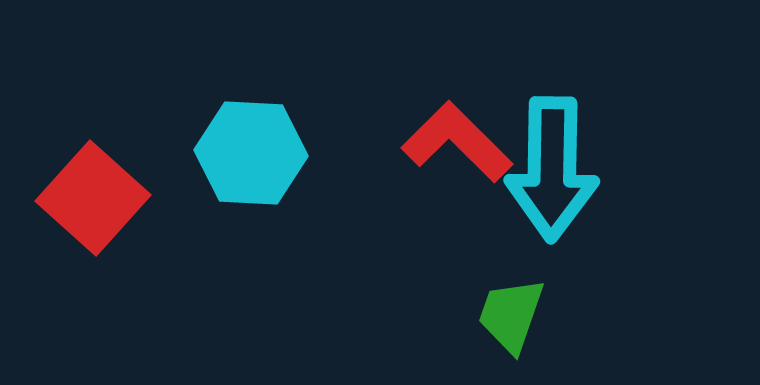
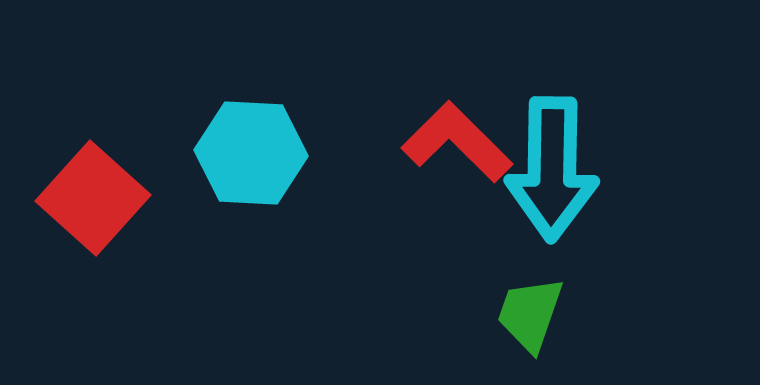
green trapezoid: moved 19 px right, 1 px up
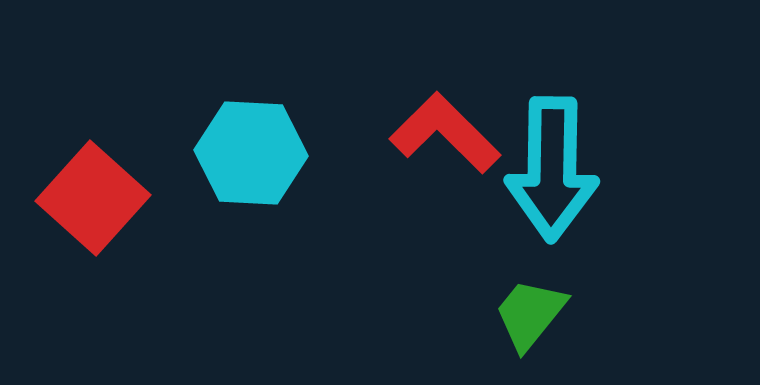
red L-shape: moved 12 px left, 9 px up
green trapezoid: rotated 20 degrees clockwise
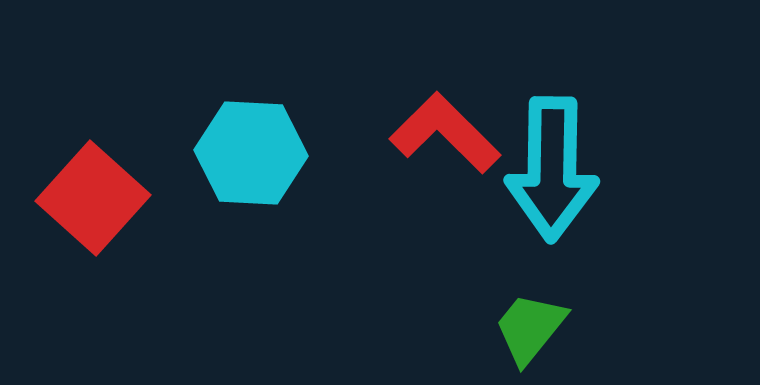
green trapezoid: moved 14 px down
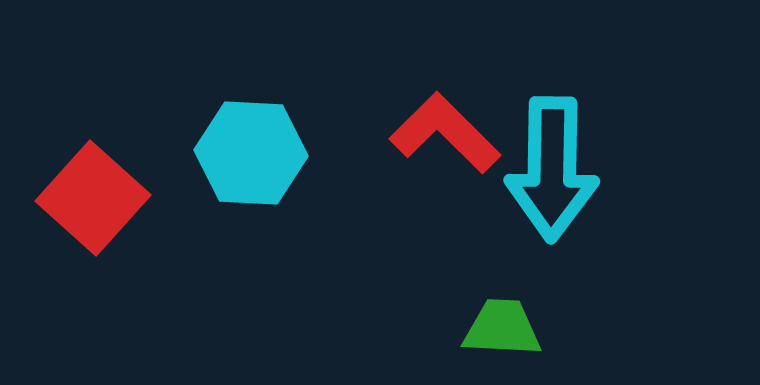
green trapezoid: moved 28 px left; rotated 54 degrees clockwise
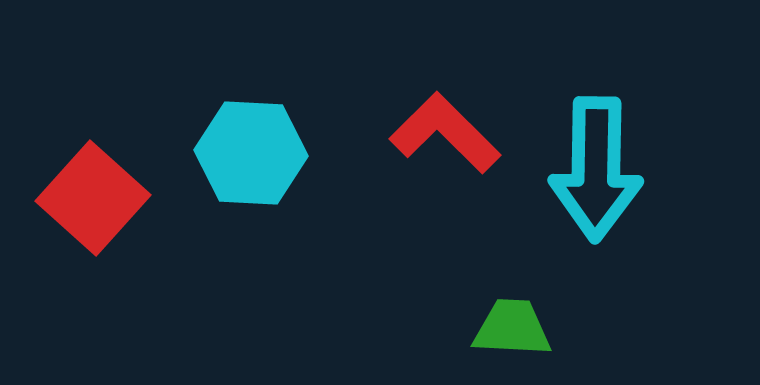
cyan arrow: moved 44 px right
green trapezoid: moved 10 px right
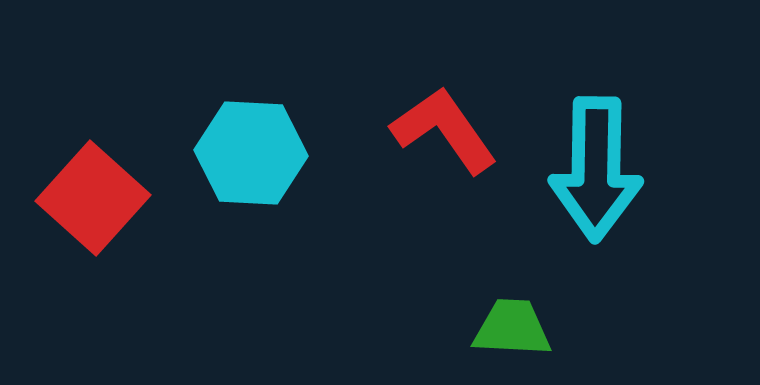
red L-shape: moved 1 px left, 3 px up; rotated 10 degrees clockwise
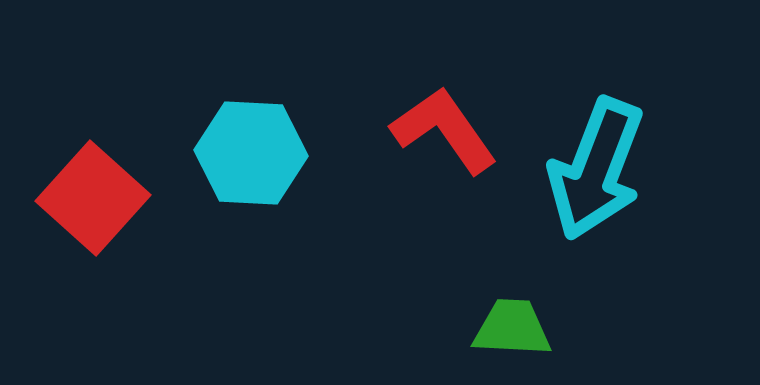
cyan arrow: rotated 20 degrees clockwise
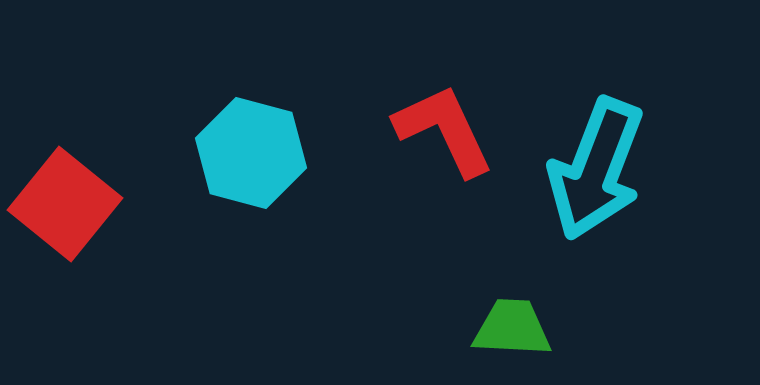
red L-shape: rotated 10 degrees clockwise
cyan hexagon: rotated 12 degrees clockwise
red square: moved 28 px left, 6 px down; rotated 3 degrees counterclockwise
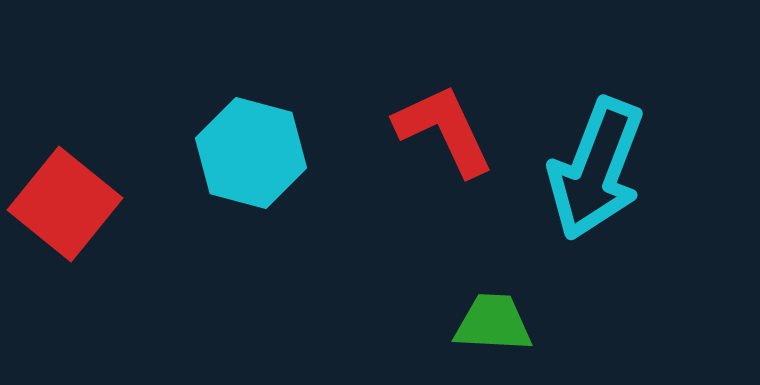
green trapezoid: moved 19 px left, 5 px up
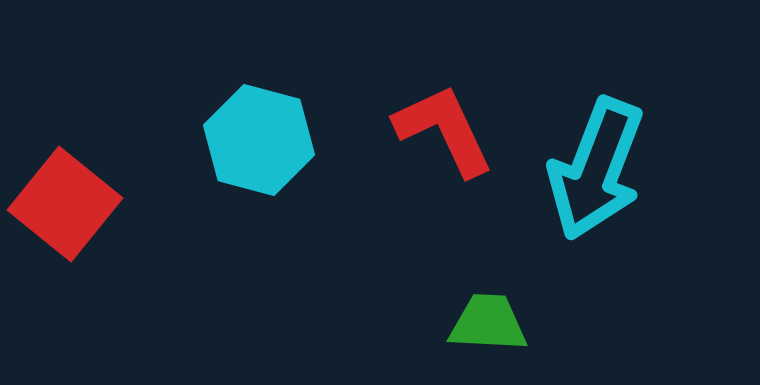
cyan hexagon: moved 8 px right, 13 px up
green trapezoid: moved 5 px left
